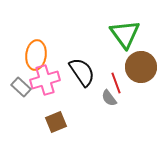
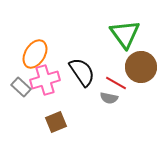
orange ellipse: moved 1 px left, 1 px up; rotated 24 degrees clockwise
red line: rotated 40 degrees counterclockwise
gray semicircle: rotated 42 degrees counterclockwise
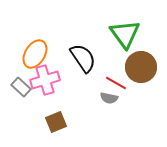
black semicircle: moved 1 px right, 14 px up
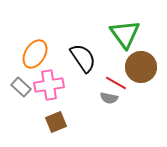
pink cross: moved 4 px right, 5 px down; rotated 8 degrees clockwise
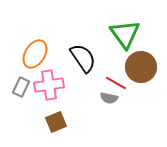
gray rectangle: rotated 72 degrees clockwise
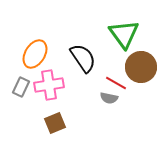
green triangle: moved 1 px left
brown square: moved 1 px left, 1 px down
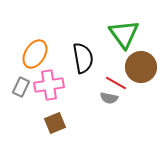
black semicircle: rotated 24 degrees clockwise
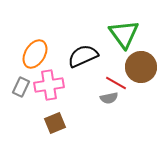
black semicircle: moved 2 px up; rotated 104 degrees counterclockwise
gray semicircle: rotated 24 degrees counterclockwise
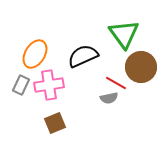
gray rectangle: moved 2 px up
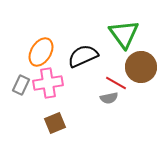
orange ellipse: moved 6 px right, 2 px up
pink cross: moved 1 px left, 2 px up
